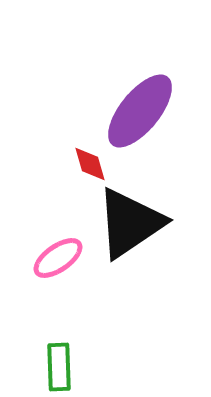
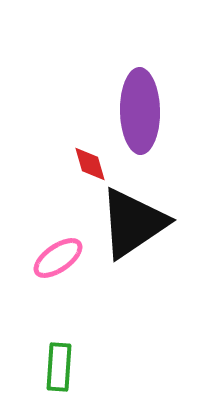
purple ellipse: rotated 40 degrees counterclockwise
black triangle: moved 3 px right
green rectangle: rotated 6 degrees clockwise
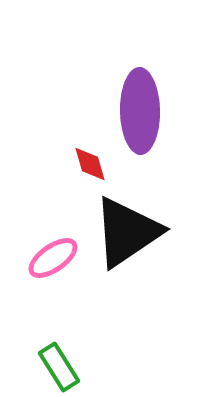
black triangle: moved 6 px left, 9 px down
pink ellipse: moved 5 px left
green rectangle: rotated 36 degrees counterclockwise
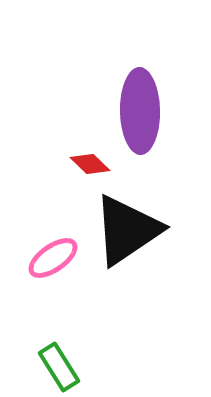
red diamond: rotated 30 degrees counterclockwise
black triangle: moved 2 px up
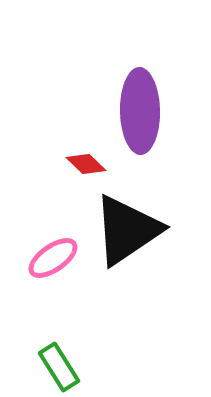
red diamond: moved 4 px left
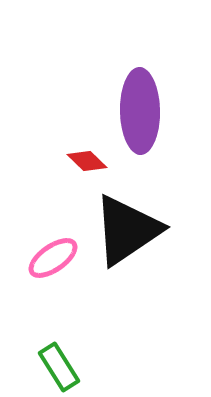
red diamond: moved 1 px right, 3 px up
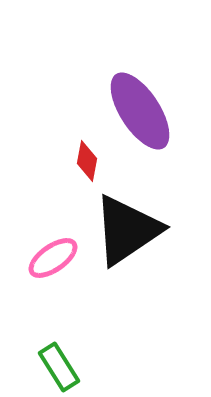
purple ellipse: rotated 32 degrees counterclockwise
red diamond: rotated 57 degrees clockwise
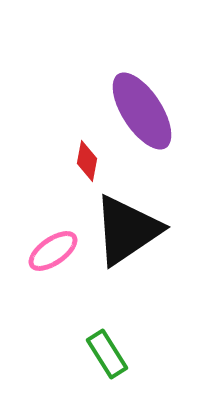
purple ellipse: moved 2 px right
pink ellipse: moved 7 px up
green rectangle: moved 48 px right, 13 px up
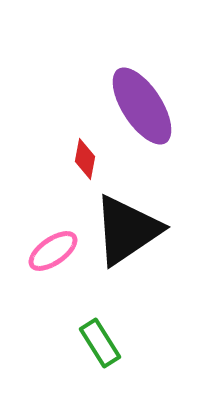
purple ellipse: moved 5 px up
red diamond: moved 2 px left, 2 px up
green rectangle: moved 7 px left, 11 px up
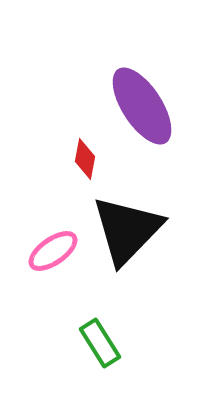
black triangle: rotated 12 degrees counterclockwise
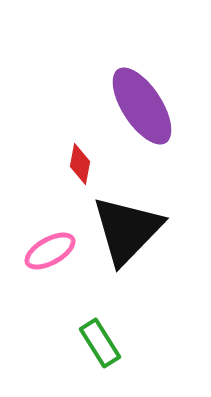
red diamond: moved 5 px left, 5 px down
pink ellipse: moved 3 px left; rotated 6 degrees clockwise
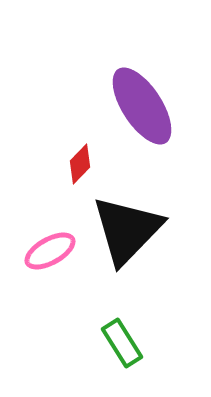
red diamond: rotated 33 degrees clockwise
green rectangle: moved 22 px right
